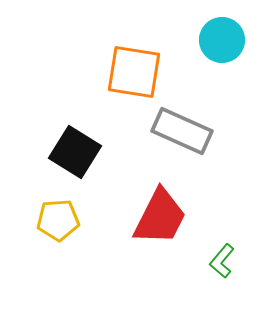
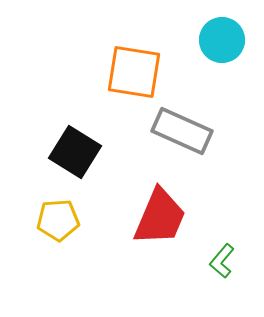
red trapezoid: rotated 4 degrees counterclockwise
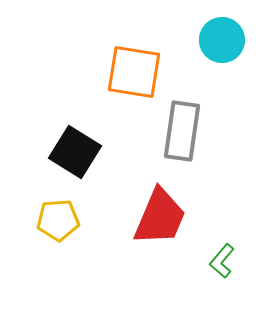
gray rectangle: rotated 74 degrees clockwise
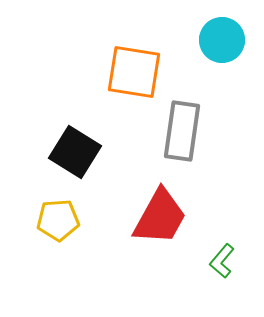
red trapezoid: rotated 6 degrees clockwise
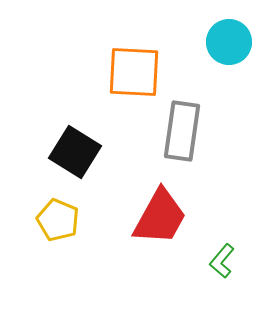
cyan circle: moved 7 px right, 2 px down
orange square: rotated 6 degrees counterclockwise
yellow pentagon: rotated 27 degrees clockwise
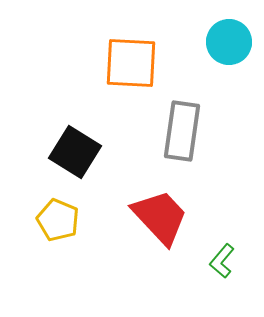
orange square: moved 3 px left, 9 px up
red trapezoid: rotated 72 degrees counterclockwise
